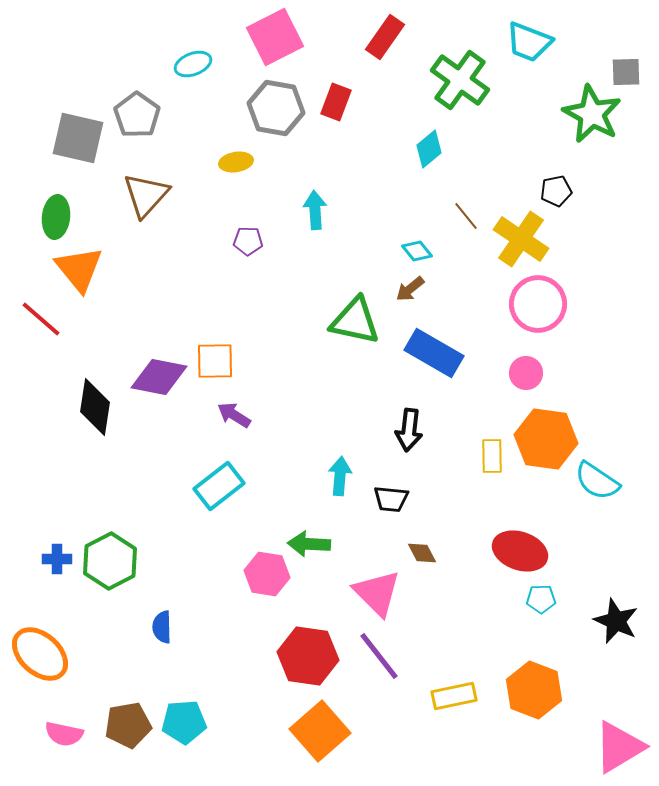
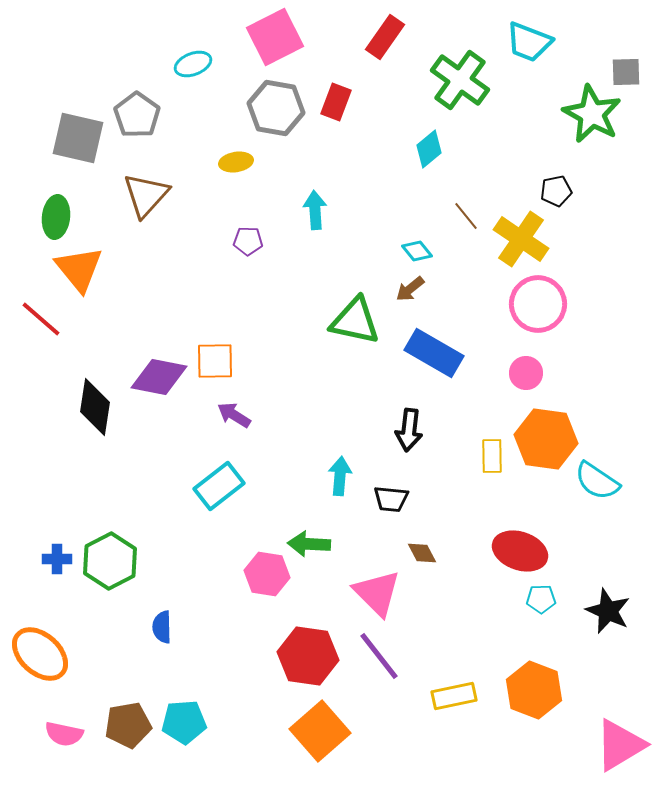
black star at (616, 621): moved 8 px left, 10 px up
pink triangle at (619, 747): moved 1 px right, 2 px up
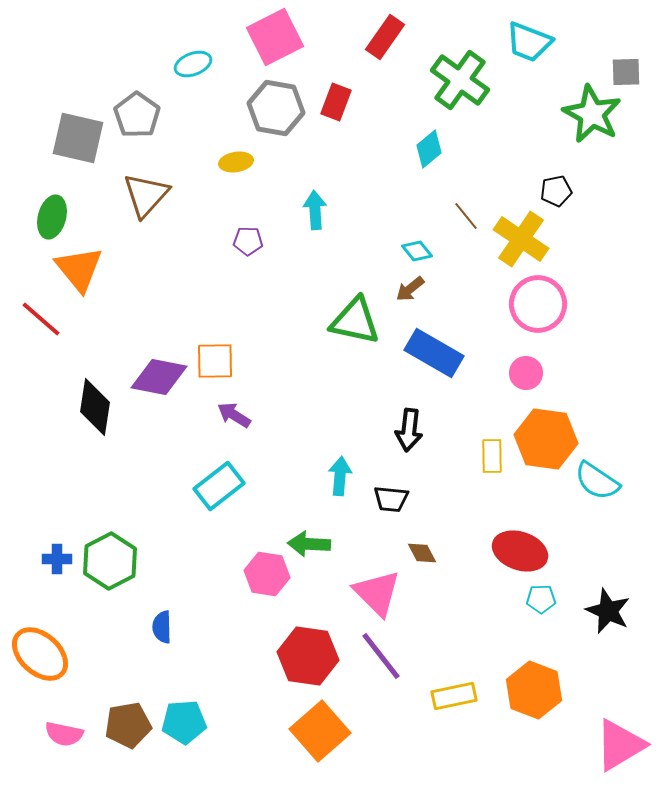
green ellipse at (56, 217): moved 4 px left; rotated 9 degrees clockwise
purple line at (379, 656): moved 2 px right
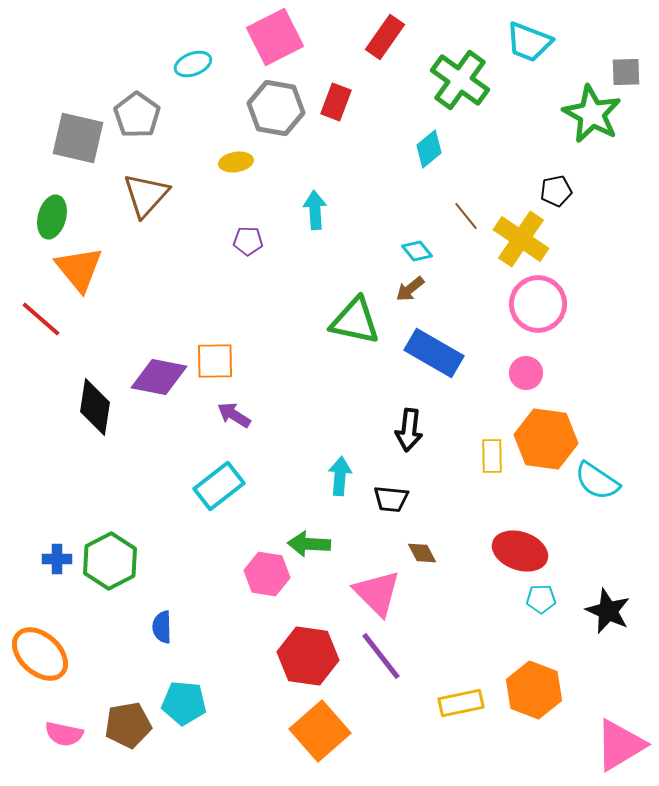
yellow rectangle at (454, 696): moved 7 px right, 7 px down
cyan pentagon at (184, 722): moved 19 px up; rotated 9 degrees clockwise
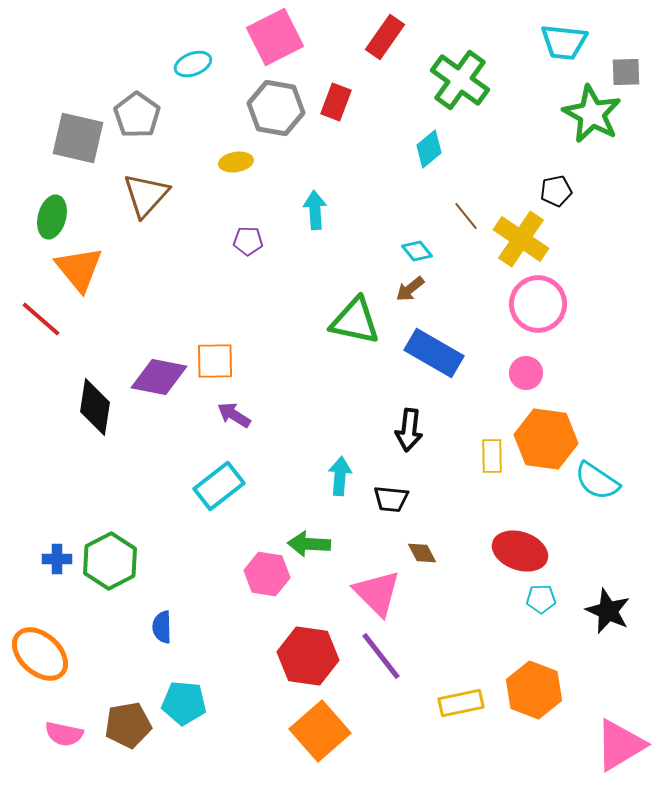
cyan trapezoid at (529, 42): moved 35 px right; rotated 15 degrees counterclockwise
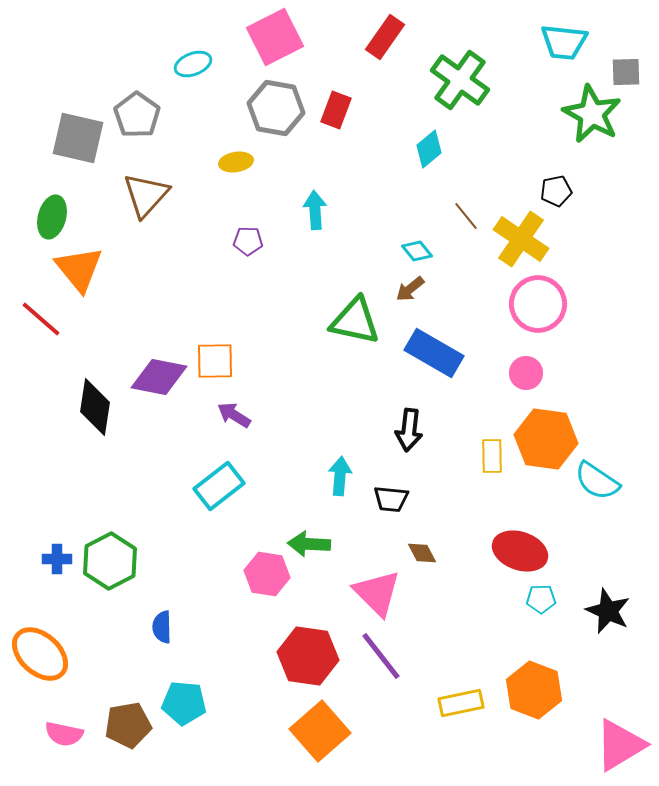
red rectangle at (336, 102): moved 8 px down
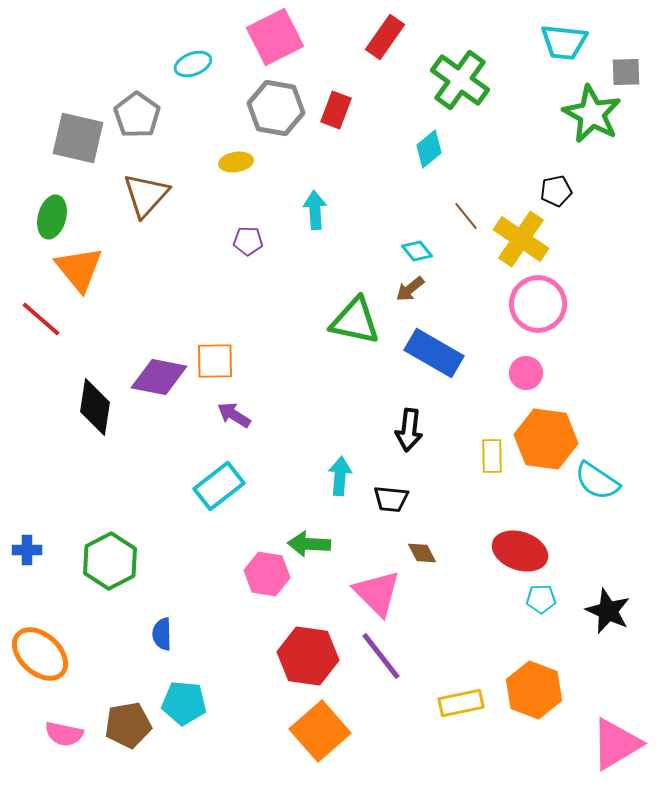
blue cross at (57, 559): moved 30 px left, 9 px up
blue semicircle at (162, 627): moved 7 px down
pink triangle at (620, 745): moved 4 px left, 1 px up
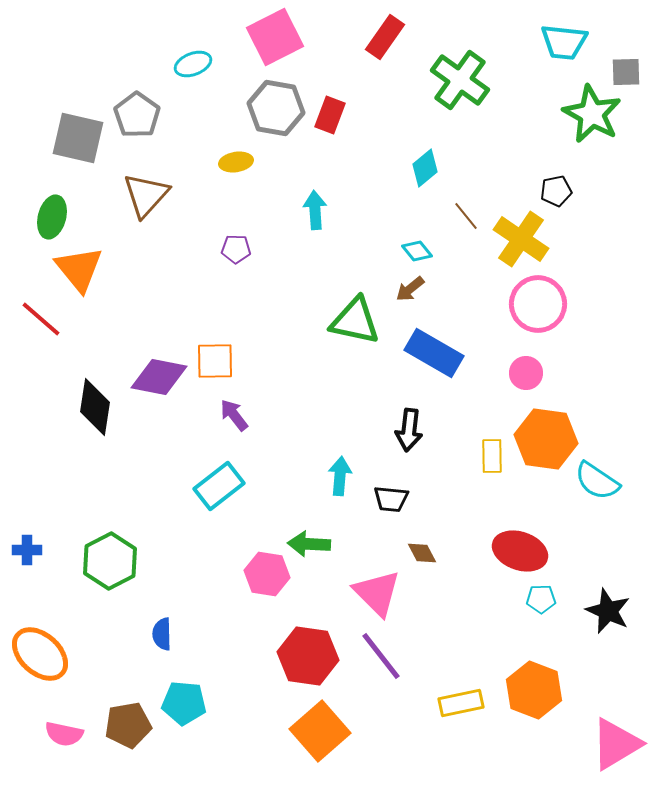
red rectangle at (336, 110): moved 6 px left, 5 px down
cyan diamond at (429, 149): moved 4 px left, 19 px down
purple pentagon at (248, 241): moved 12 px left, 8 px down
purple arrow at (234, 415): rotated 20 degrees clockwise
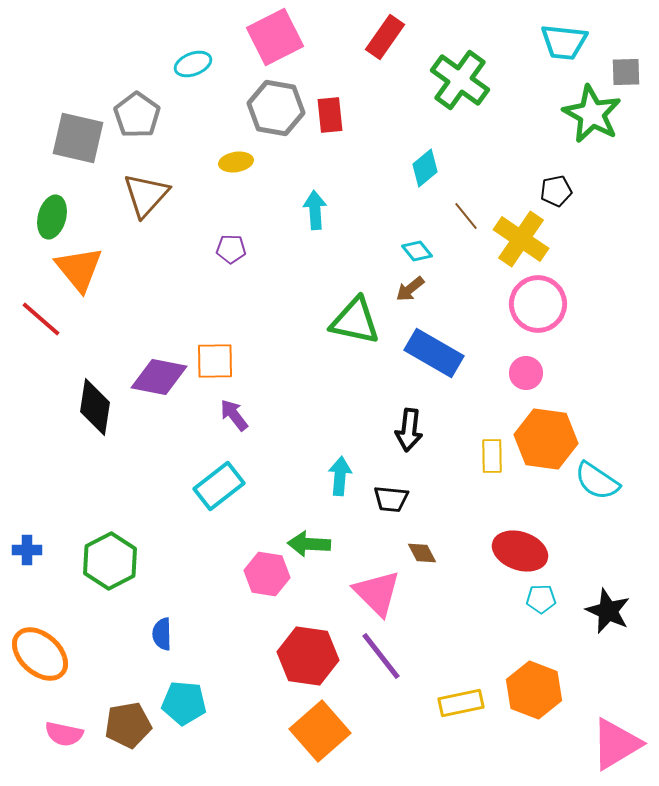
red rectangle at (330, 115): rotated 27 degrees counterclockwise
purple pentagon at (236, 249): moved 5 px left
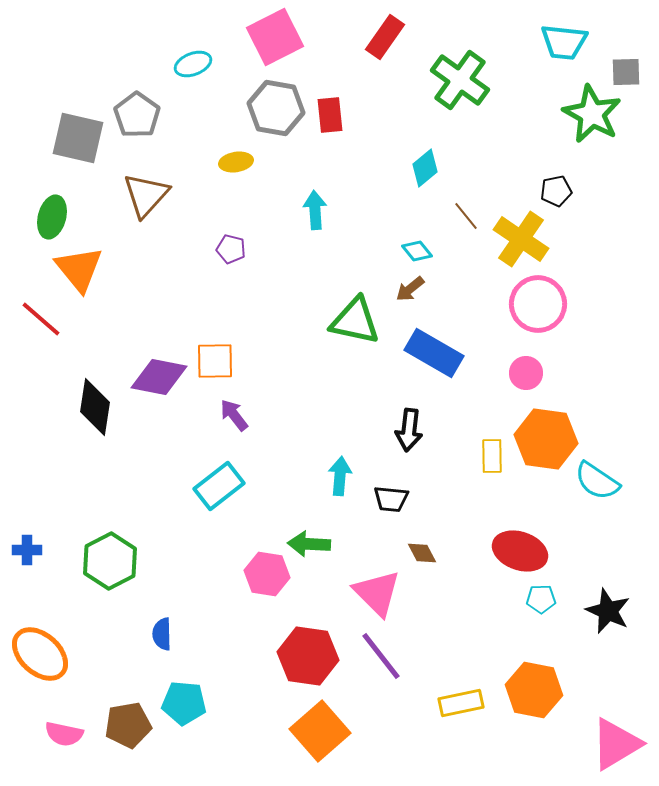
purple pentagon at (231, 249): rotated 12 degrees clockwise
orange hexagon at (534, 690): rotated 10 degrees counterclockwise
